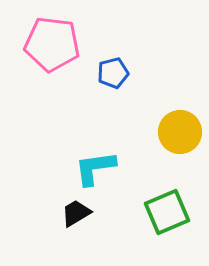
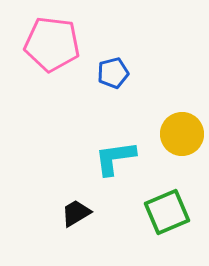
yellow circle: moved 2 px right, 2 px down
cyan L-shape: moved 20 px right, 10 px up
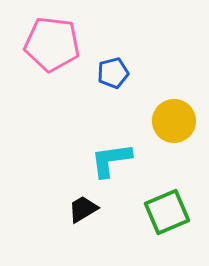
yellow circle: moved 8 px left, 13 px up
cyan L-shape: moved 4 px left, 2 px down
black trapezoid: moved 7 px right, 4 px up
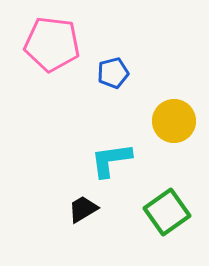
green square: rotated 12 degrees counterclockwise
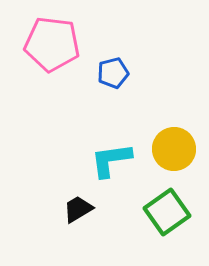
yellow circle: moved 28 px down
black trapezoid: moved 5 px left
